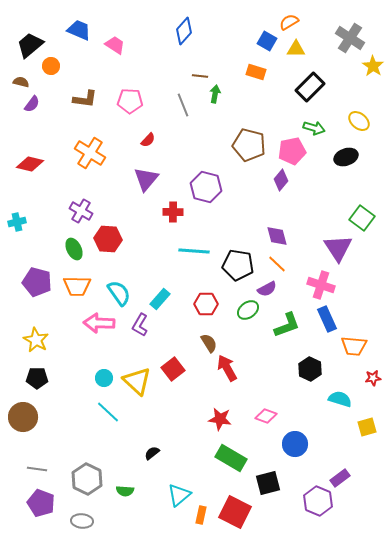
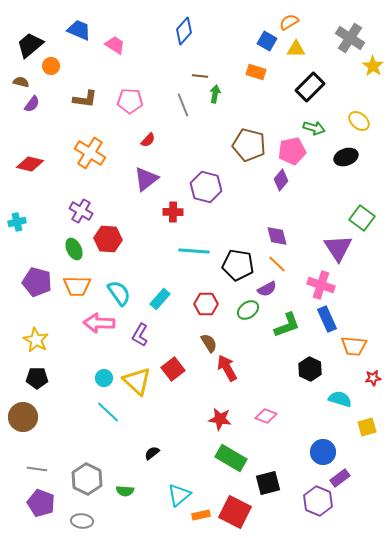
purple triangle at (146, 179): rotated 12 degrees clockwise
purple L-shape at (140, 325): moved 10 px down
blue circle at (295, 444): moved 28 px right, 8 px down
orange rectangle at (201, 515): rotated 66 degrees clockwise
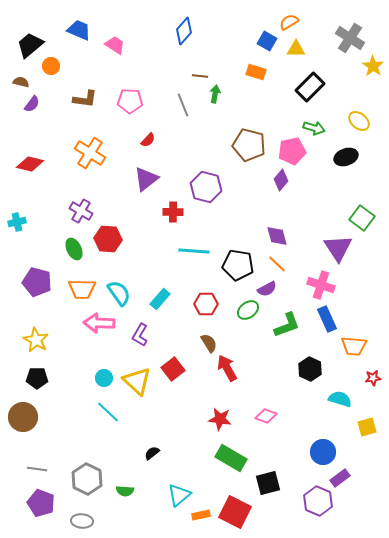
orange trapezoid at (77, 286): moved 5 px right, 3 px down
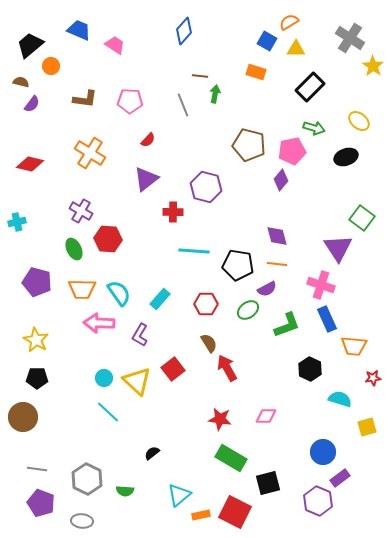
orange line at (277, 264): rotated 36 degrees counterclockwise
pink diamond at (266, 416): rotated 20 degrees counterclockwise
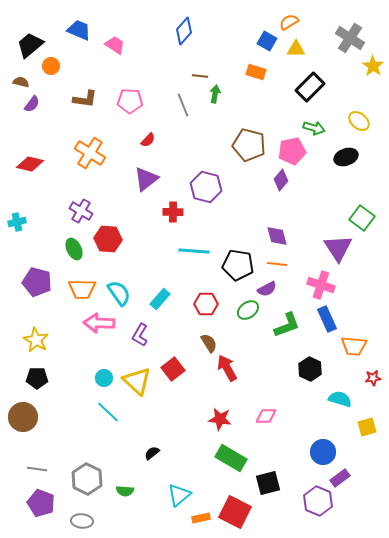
orange rectangle at (201, 515): moved 3 px down
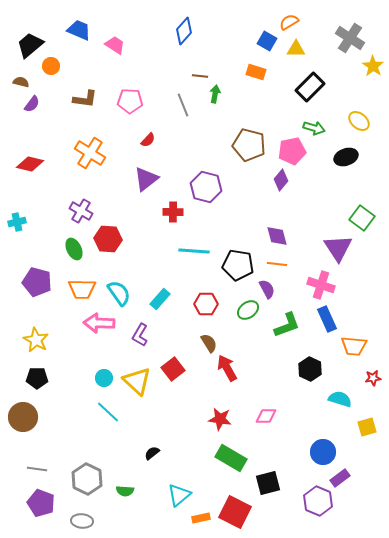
purple semicircle at (267, 289): rotated 90 degrees counterclockwise
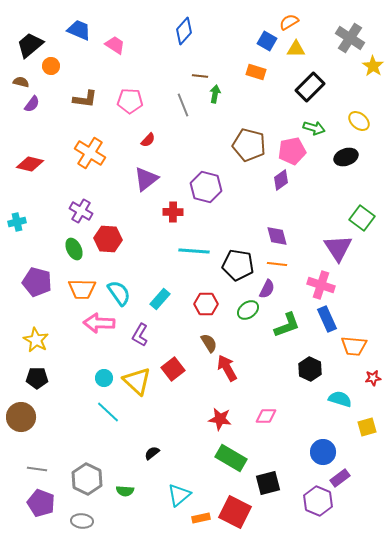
purple diamond at (281, 180): rotated 15 degrees clockwise
purple semicircle at (267, 289): rotated 54 degrees clockwise
brown circle at (23, 417): moved 2 px left
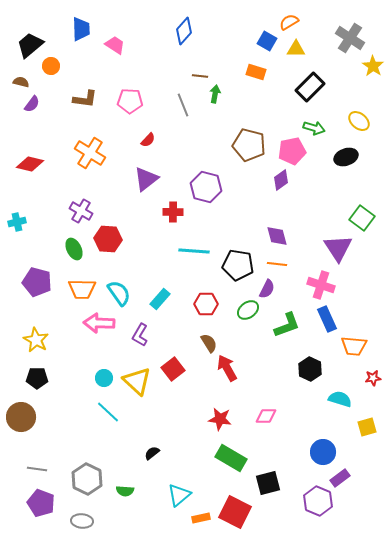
blue trapezoid at (79, 30): moved 2 px right, 1 px up; rotated 65 degrees clockwise
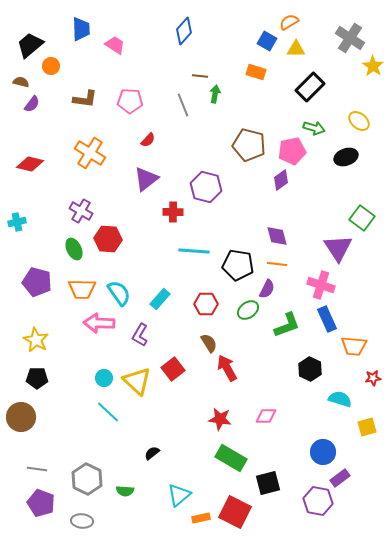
purple hexagon at (318, 501): rotated 12 degrees counterclockwise
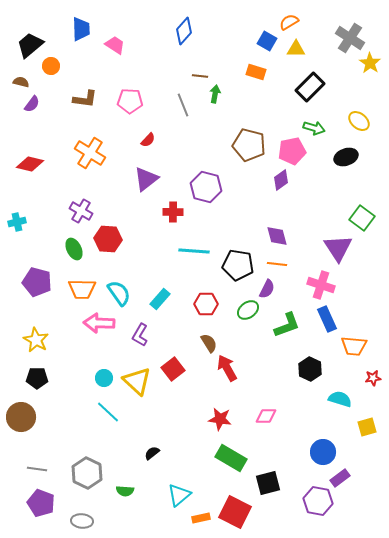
yellow star at (373, 66): moved 3 px left, 3 px up
gray hexagon at (87, 479): moved 6 px up
